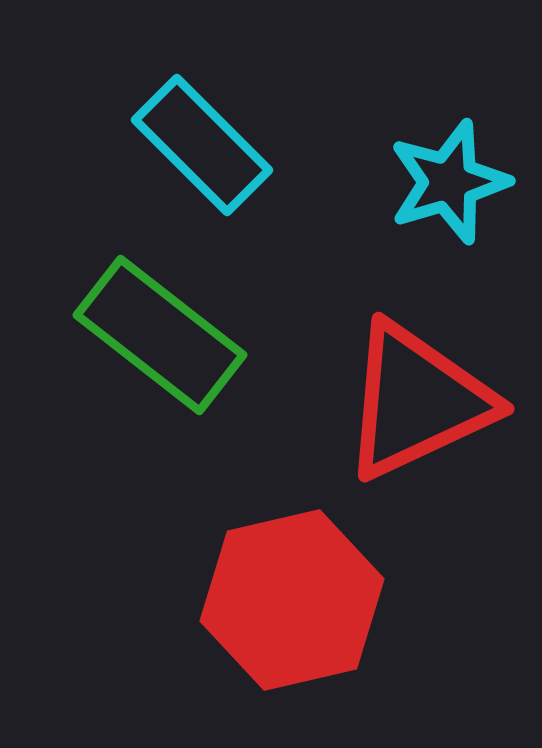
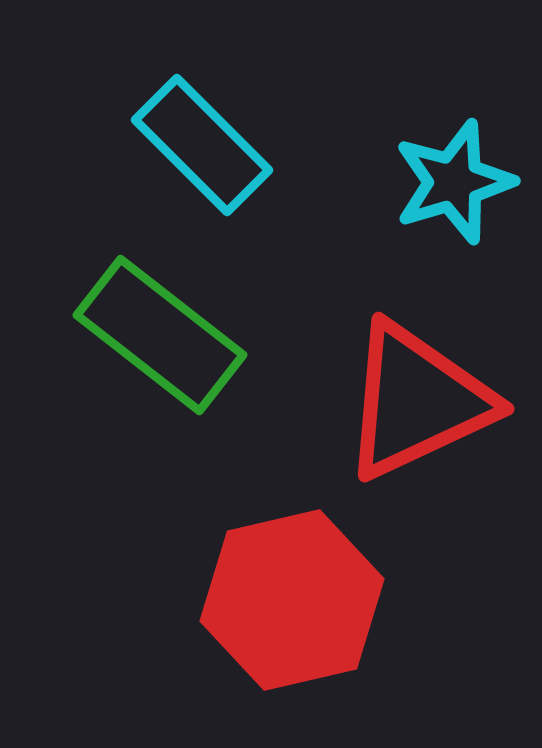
cyan star: moved 5 px right
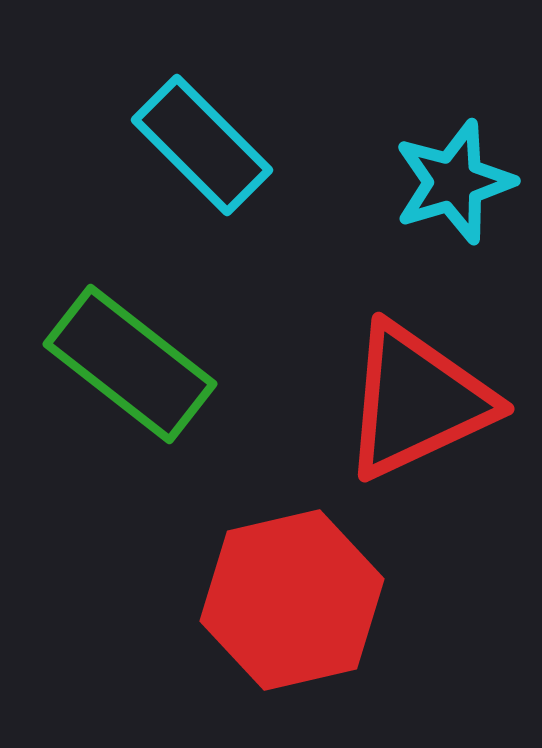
green rectangle: moved 30 px left, 29 px down
